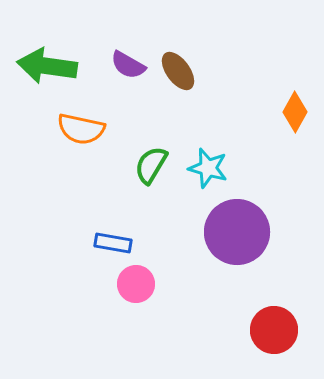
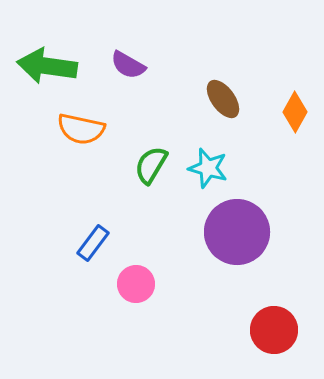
brown ellipse: moved 45 px right, 28 px down
blue rectangle: moved 20 px left; rotated 63 degrees counterclockwise
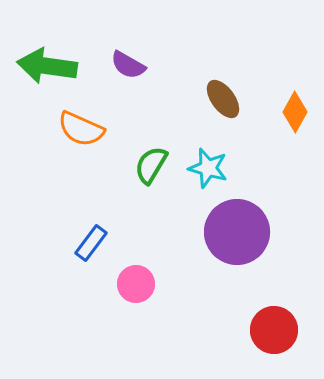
orange semicircle: rotated 12 degrees clockwise
blue rectangle: moved 2 px left
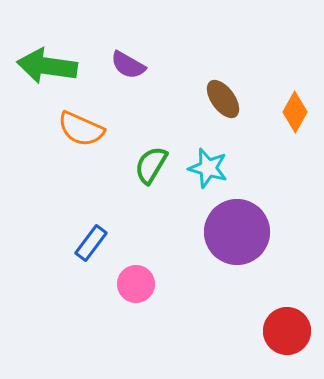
red circle: moved 13 px right, 1 px down
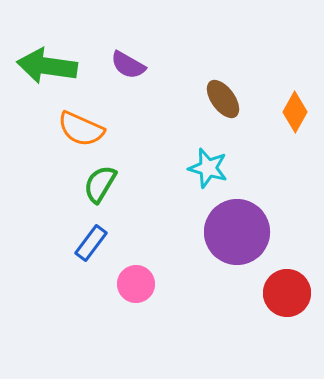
green semicircle: moved 51 px left, 19 px down
red circle: moved 38 px up
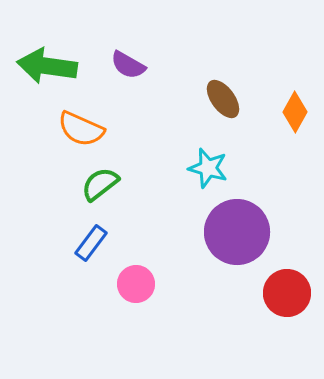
green semicircle: rotated 21 degrees clockwise
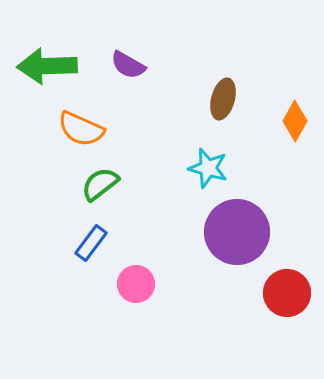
green arrow: rotated 10 degrees counterclockwise
brown ellipse: rotated 51 degrees clockwise
orange diamond: moved 9 px down
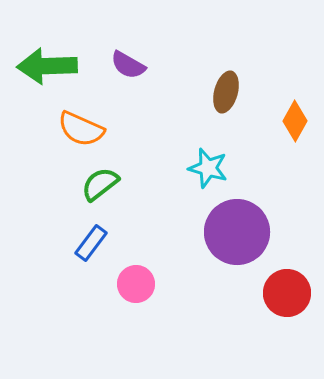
brown ellipse: moved 3 px right, 7 px up
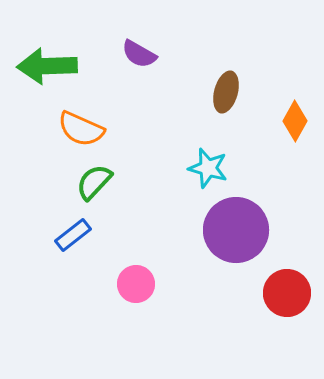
purple semicircle: moved 11 px right, 11 px up
green semicircle: moved 6 px left, 2 px up; rotated 9 degrees counterclockwise
purple circle: moved 1 px left, 2 px up
blue rectangle: moved 18 px left, 8 px up; rotated 15 degrees clockwise
